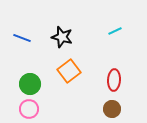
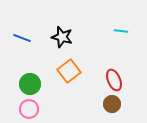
cyan line: moved 6 px right; rotated 32 degrees clockwise
red ellipse: rotated 25 degrees counterclockwise
brown circle: moved 5 px up
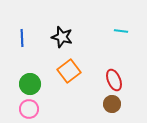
blue line: rotated 66 degrees clockwise
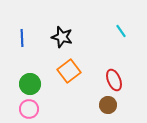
cyan line: rotated 48 degrees clockwise
brown circle: moved 4 px left, 1 px down
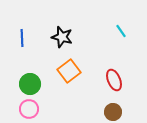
brown circle: moved 5 px right, 7 px down
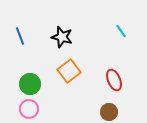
blue line: moved 2 px left, 2 px up; rotated 18 degrees counterclockwise
brown circle: moved 4 px left
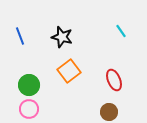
green circle: moved 1 px left, 1 px down
